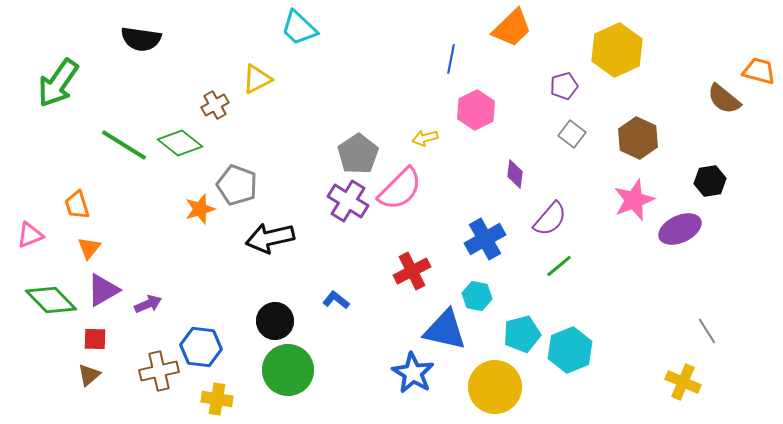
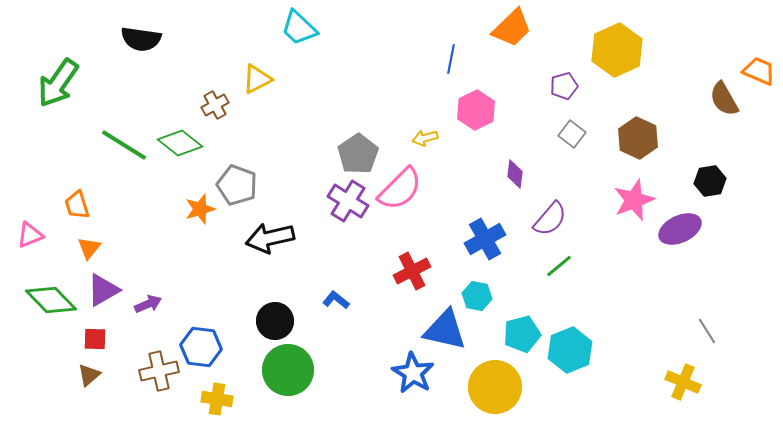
orange trapezoid at (759, 71): rotated 8 degrees clockwise
brown semicircle at (724, 99): rotated 21 degrees clockwise
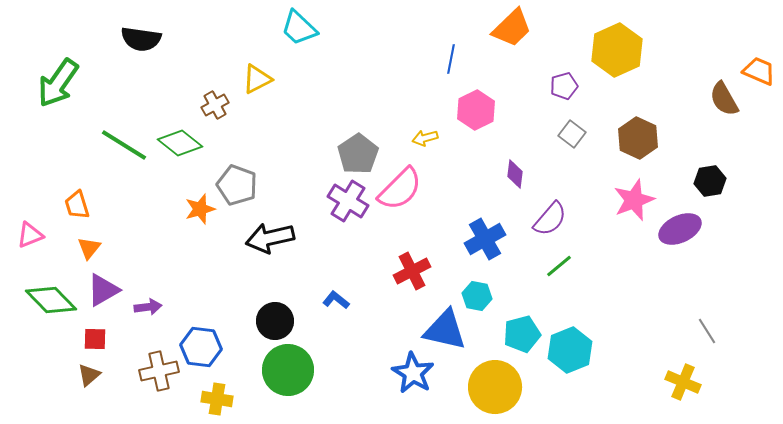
purple arrow at (148, 304): moved 3 px down; rotated 16 degrees clockwise
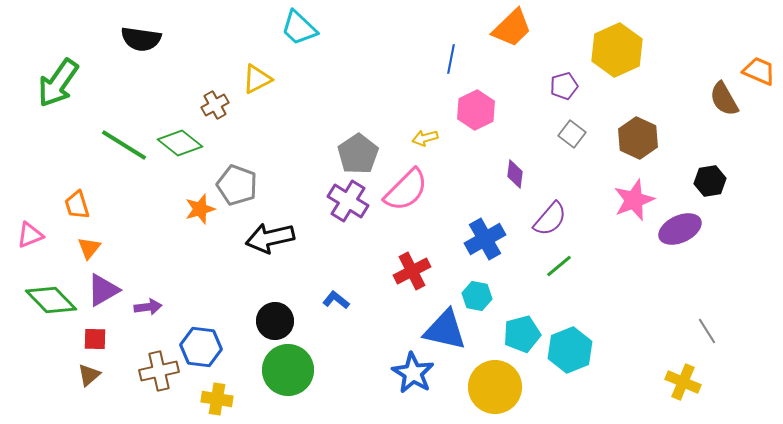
pink semicircle at (400, 189): moved 6 px right, 1 px down
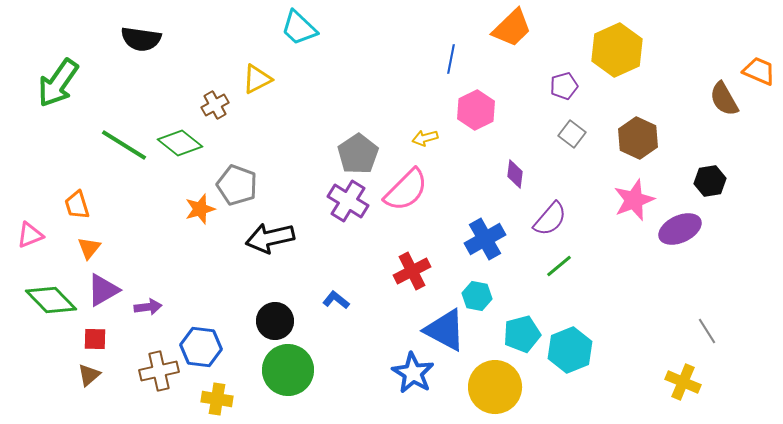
blue triangle at (445, 330): rotated 15 degrees clockwise
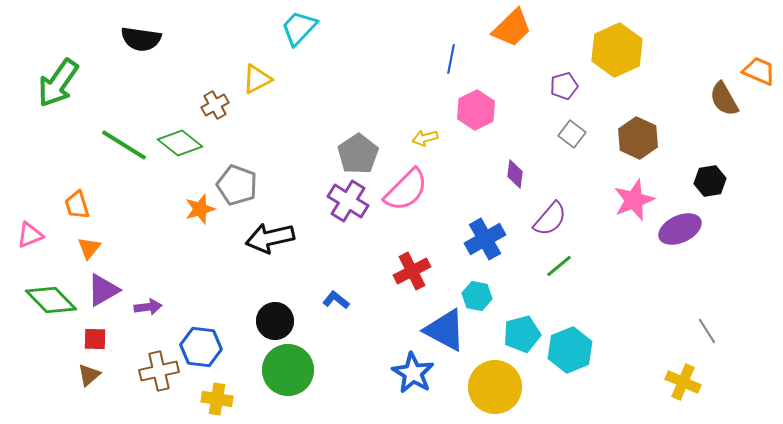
cyan trapezoid at (299, 28): rotated 90 degrees clockwise
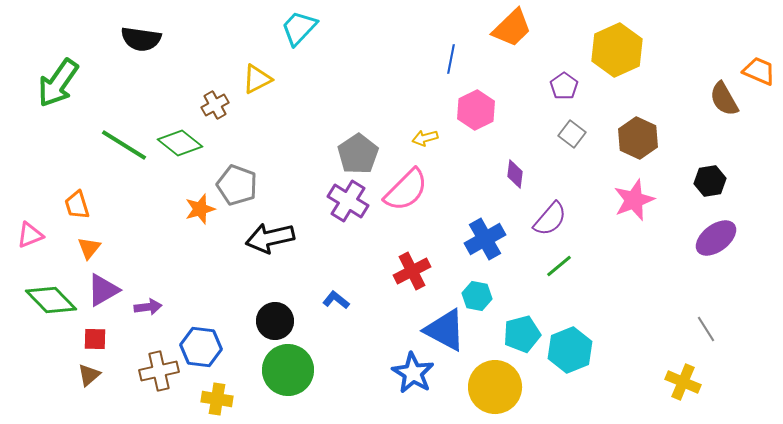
purple pentagon at (564, 86): rotated 20 degrees counterclockwise
purple ellipse at (680, 229): moved 36 px right, 9 px down; rotated 12 degrees counterclockwise
gray line at (707, 331): moved 1 px left, 2 px up
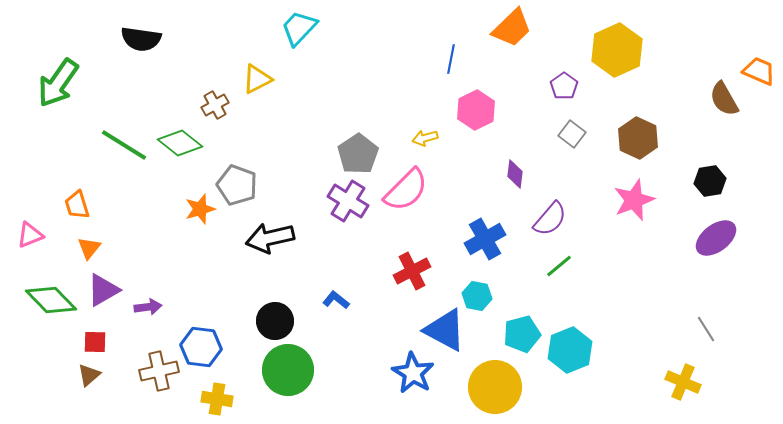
red square at (95, 339): moved 3 px down
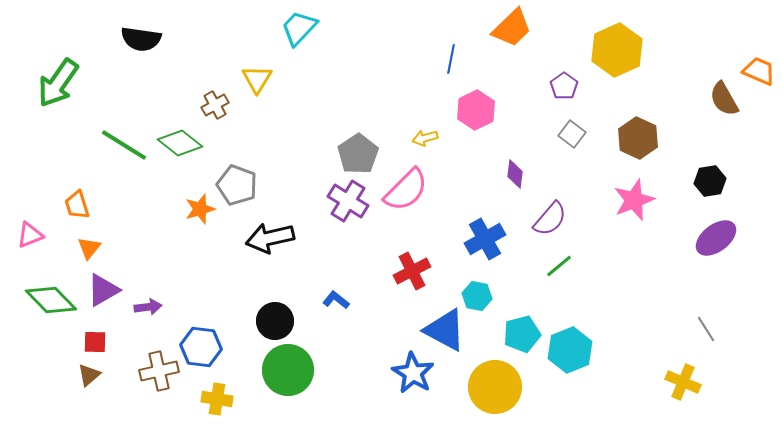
yellow triangle at (257, 79): rotated 32 degrees counterclockwise
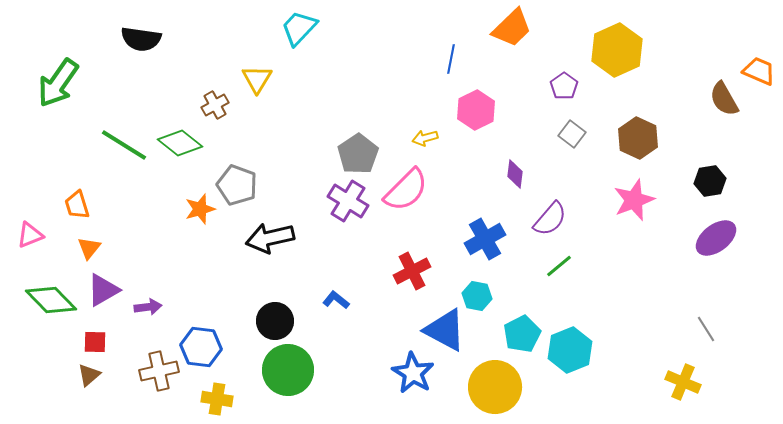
cyan pentagon at (522, 334): rotated 12 degrees counterclockwise
